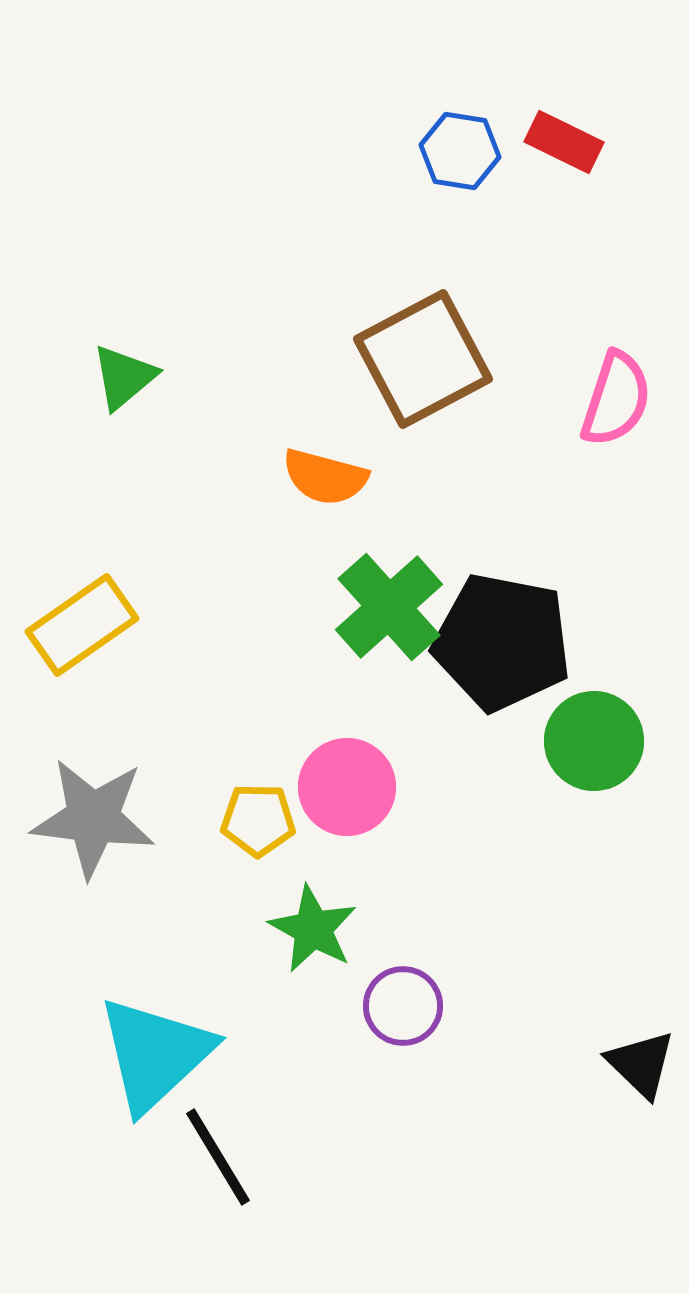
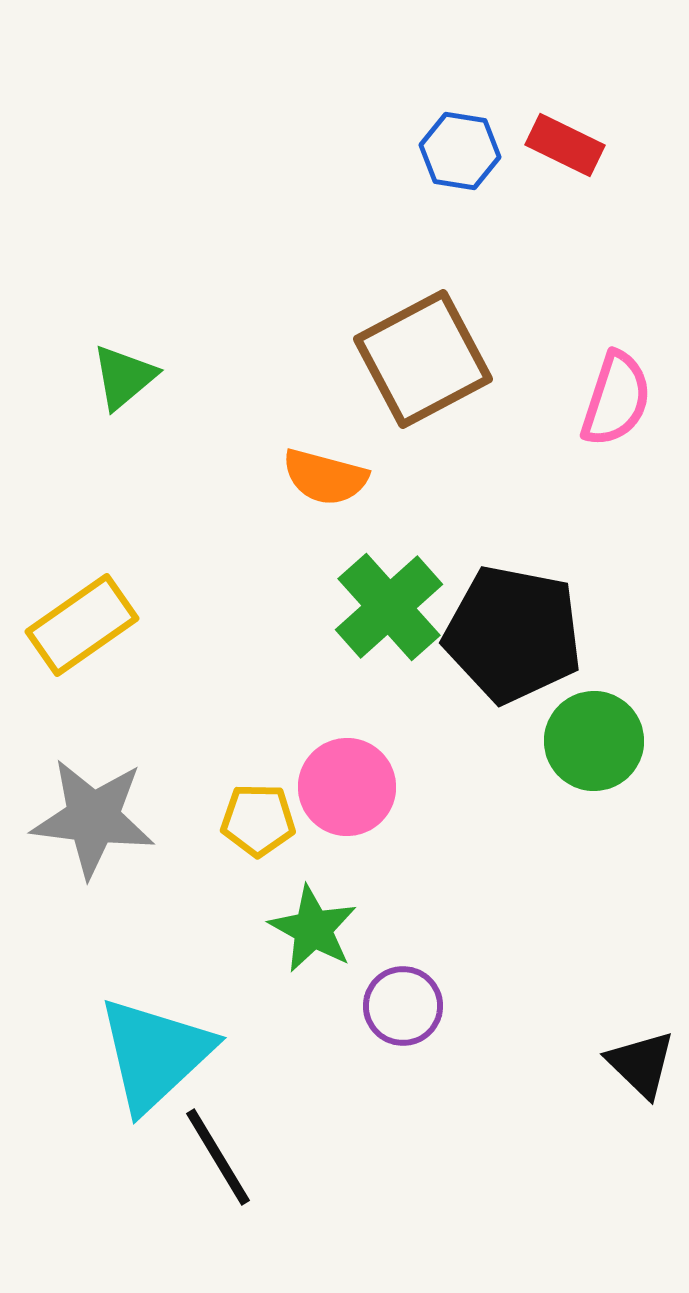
red rectangle: moved 1 px right, 3 px down
black pentagon: moved 11 px right, 8 px up
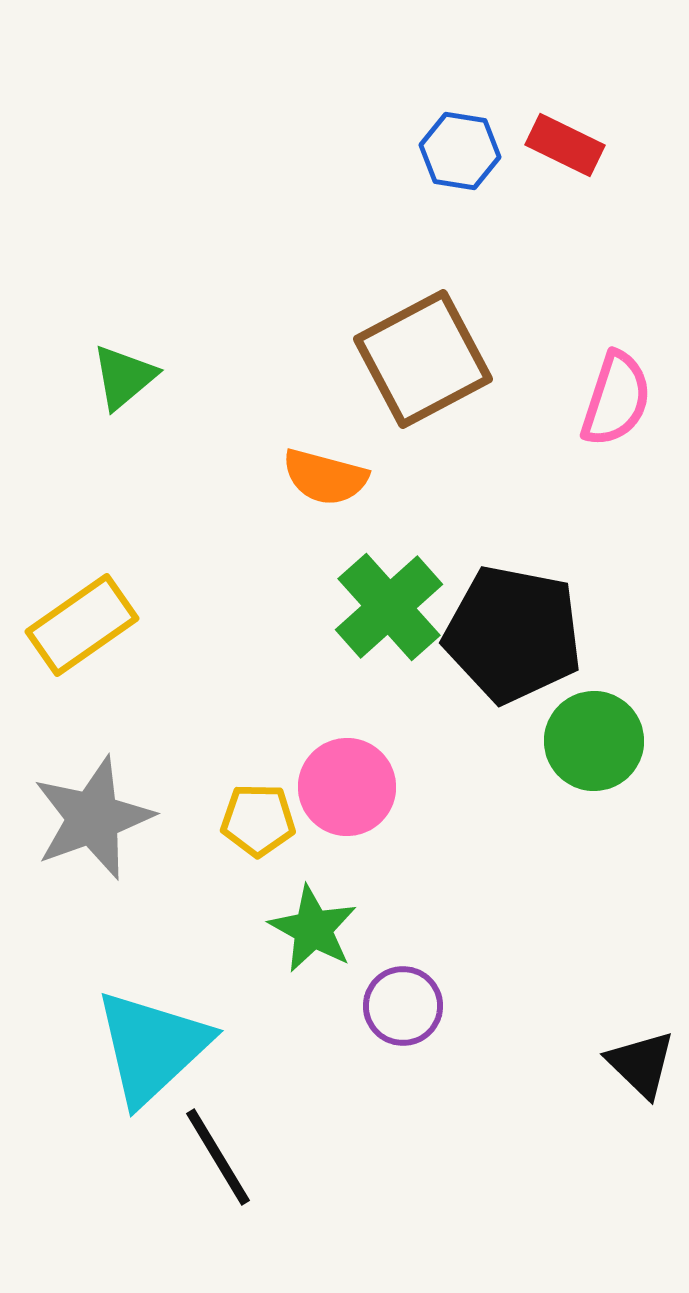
gray star: rotated 27 degrees counterclockwise
cyan triangle: moved 3 px left, 7 px up
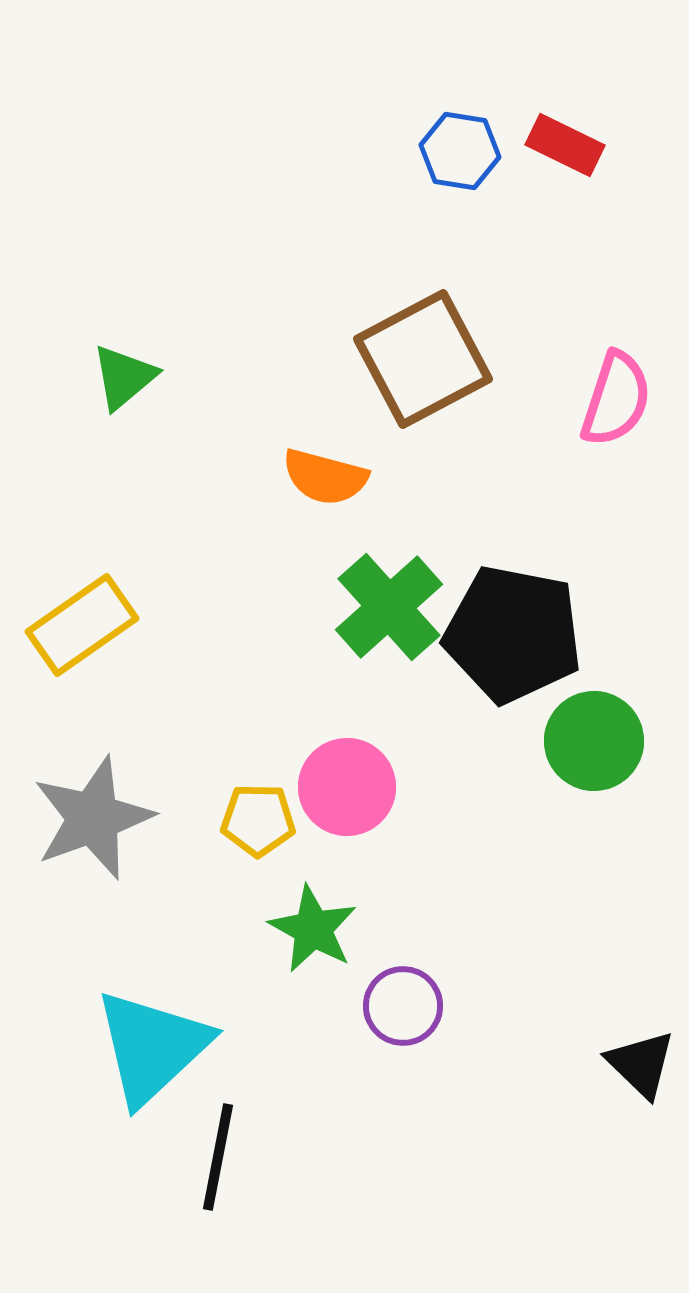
black line: rotated 42 degrees clockwise
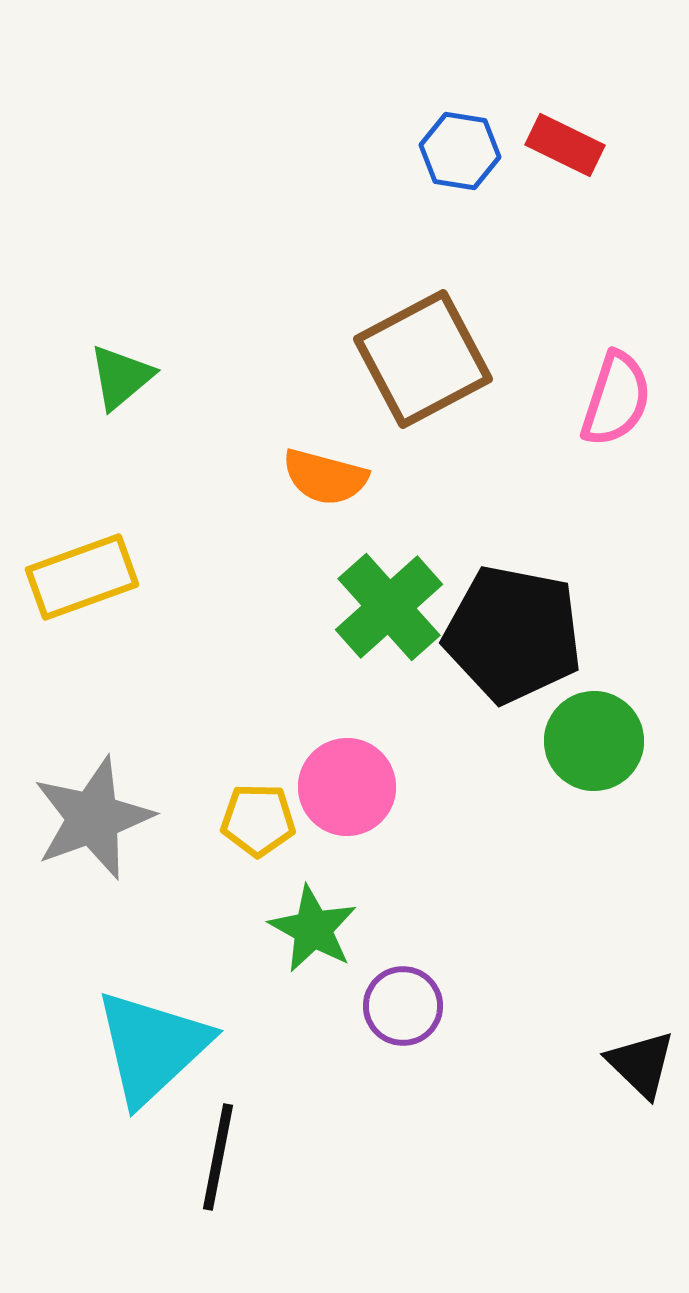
green triangle: moved 3 px left
yellow rectangle: moved 48 px up; rotated 15 degrees clockwise
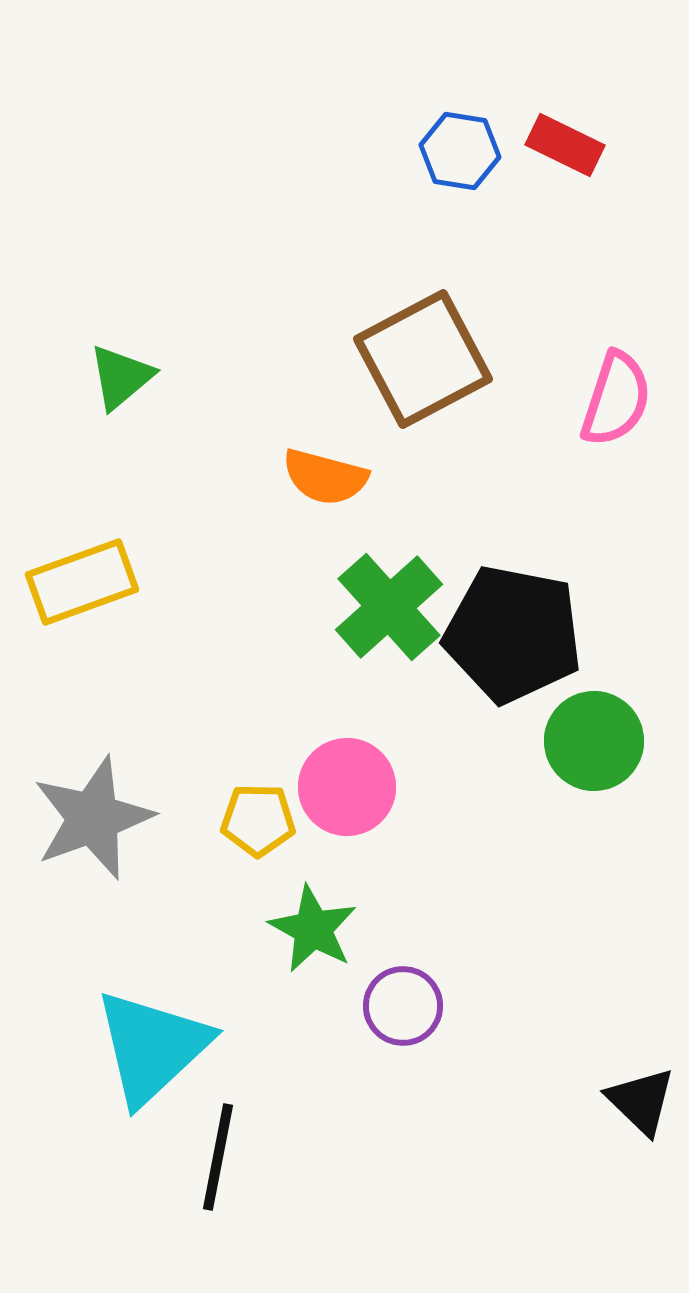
yellow rectangle: moved 5 px down
black triangle: moved 37 px down
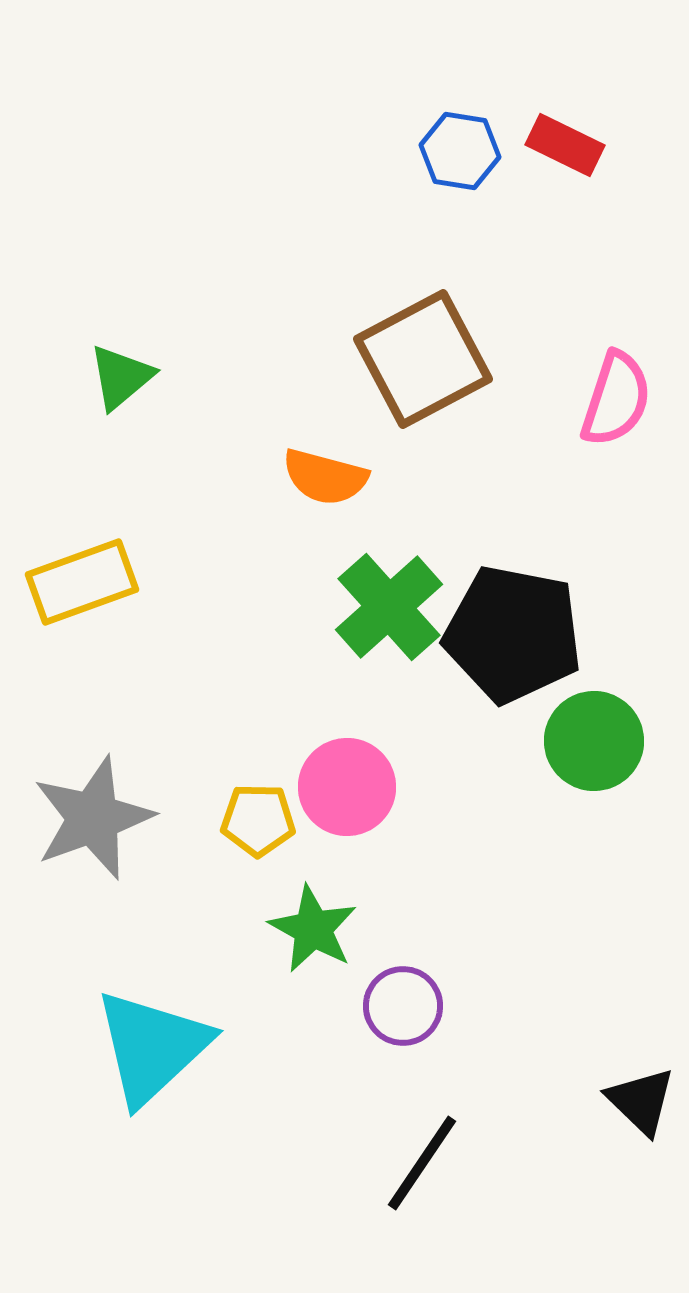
black line: moved 204 px right, 6 px down; rotated 23 degrees clockwise
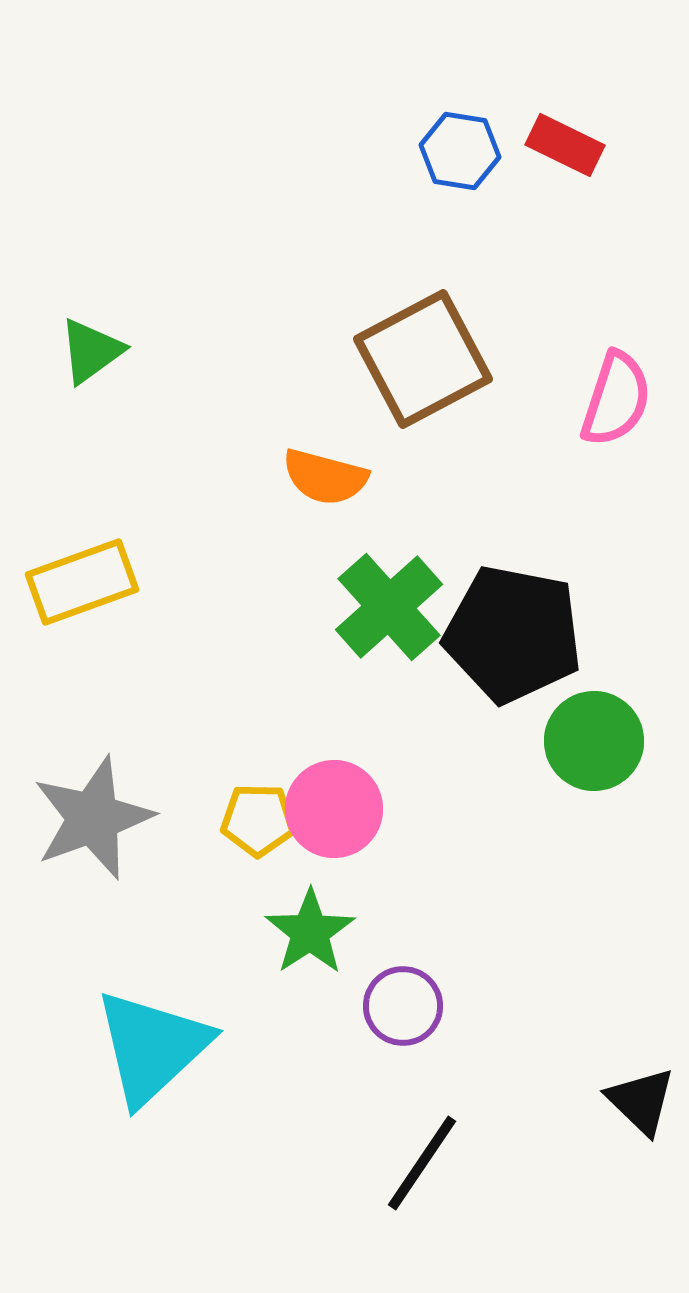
green triangle: moved 30 px left, 26 px up; rotated 4 degrees clockwise
pink circle: moved 13 px left, 22 px down
green star: moved 3 px left, 3 px down; rotated 10 degrees clockwise
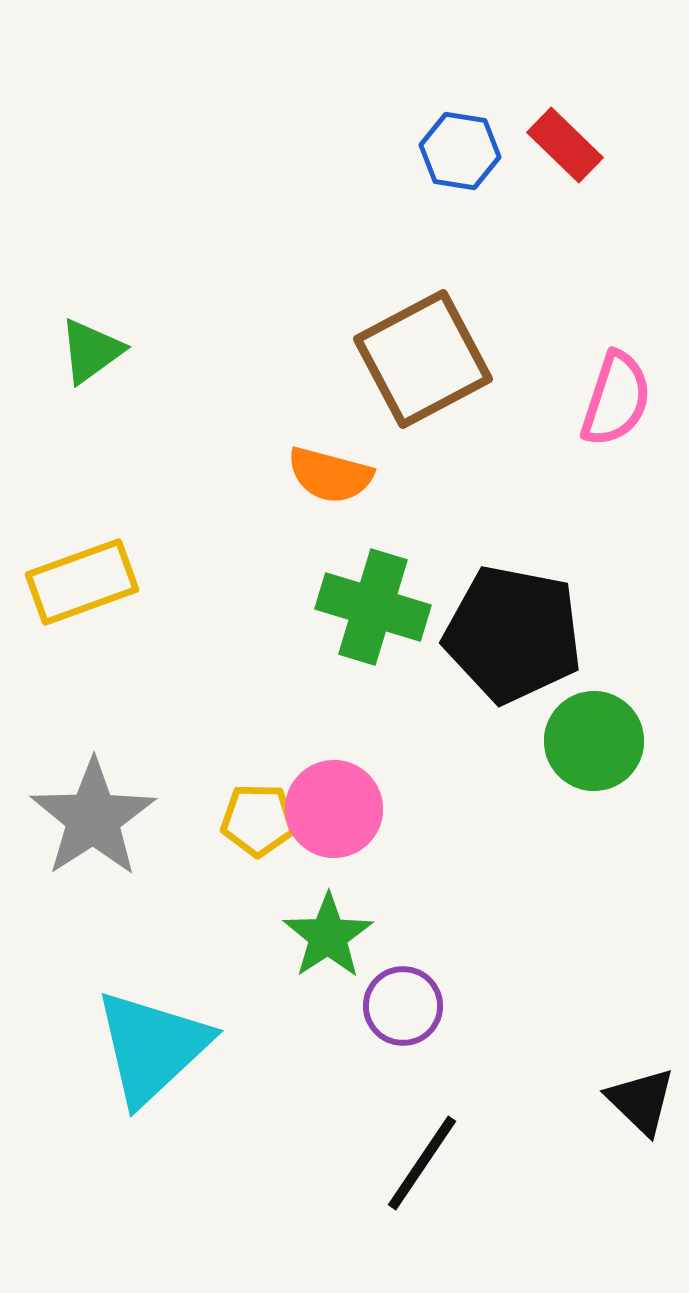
red rectangle: rotated 18 degrees clockwise
orange semicircle: moved 5 px right, 2 px up
green cross: moved 16 px left; rotated 31 degrees counterclockwise
gray star: rotated 13 degrees counterclockwise
green star: moved 18 px right, 4 px down
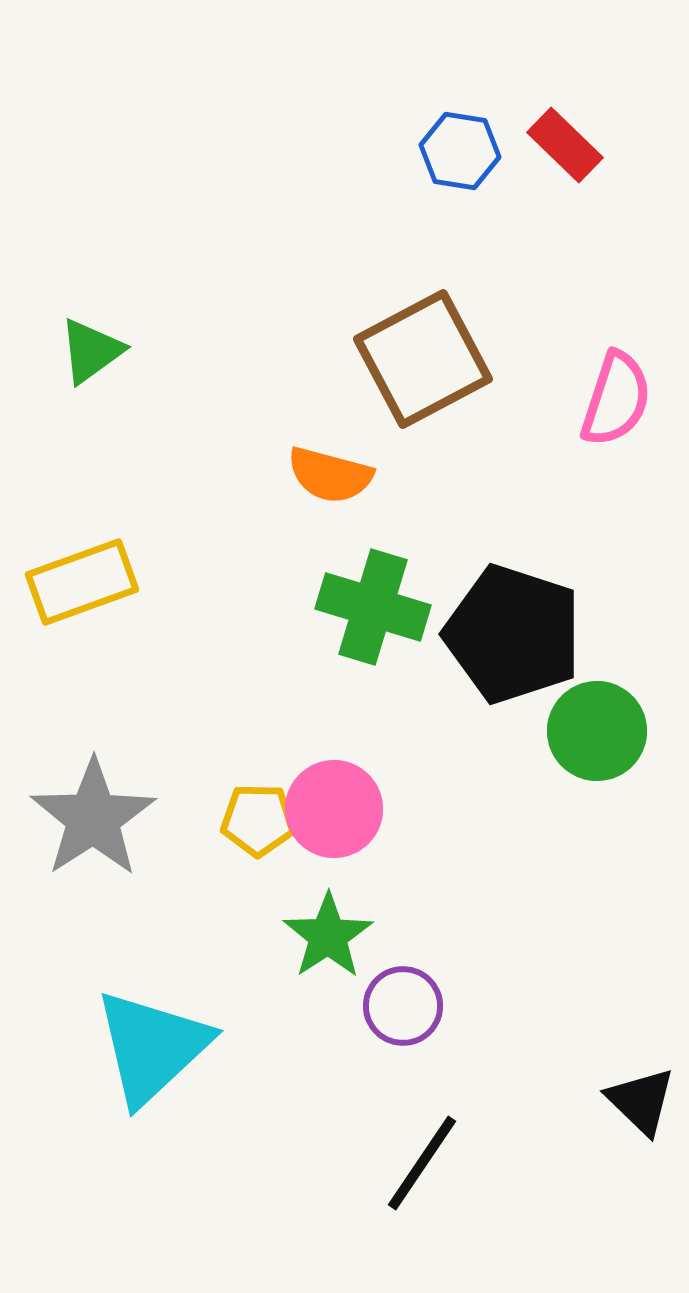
black pentagon: rotated 7 degrees clockwise
green circle: moved 3 px right, 10 px up
